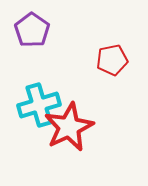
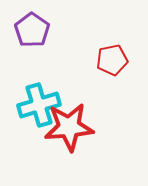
red star: rotated 21 degrees clockwise
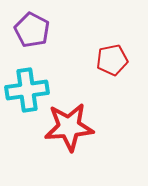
purple pentagon: rotated 8 degrees counterclockwise
cyan cross: moved 12 px left, 15 px up; rotated 9 degrees clockwise
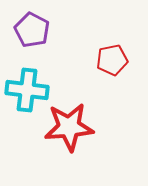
cyan cross: rotated 15 degrees clockwise
